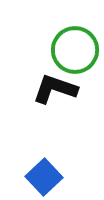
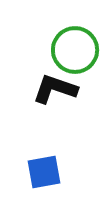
blue square: moved 5 px up; rotated 33 degrees clockwise
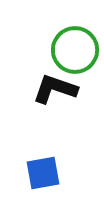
blue square: moved 1 px left, 1 px down
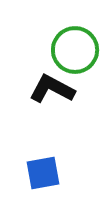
black L-shape: moved 3 px left; rotated 9 degrees clockwise
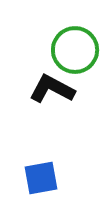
blue square: moved 2 px left, 5 px down
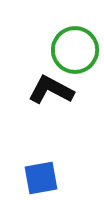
black L-shape: moved 1 px left, 1 px down
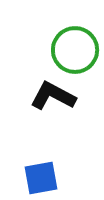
black L-shape: moved 2 px right, 6 px down
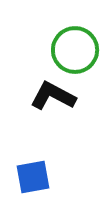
blue square: moved 8 px left, 1 px up
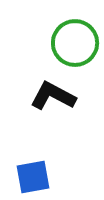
green circle: moved 7 px up
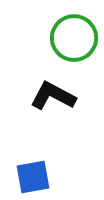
green circle: moved 1 px left, 5 px up
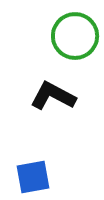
green circle: moved 1 px right, 2 px up
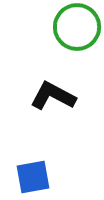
green circle: moved 2 px right, 9 px up
